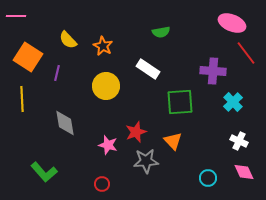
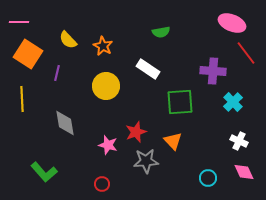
pink line: moved 3 px right, 6 px down
orange square: moved 3 px up
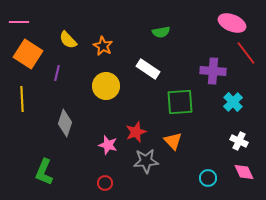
gray diamond: rotated 28 degrees clockwise
green L-shape: rotated 64 degrees clockwise
red circle: moved 3 px right, 1 px up
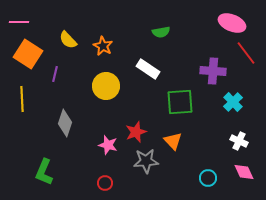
purple line: moved 2 px left, 1 px down
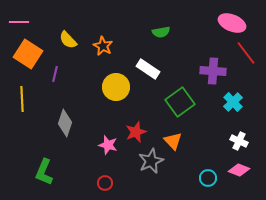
yellow circle: moved 10 px right, 1 px down
green square: rotated 32 degrees counterclockwise
gray star: moved 5 px right; rotated 20 degrees counterclockwise
pink diamond: moved 5 px left, 2 px up; rotated 45 degrees counterclockwise
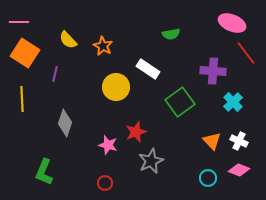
green semicircle: moved 10 px right, 2 px down
orange square: moved 3 px left, 1 px up
orange triangle: moved 39 px right
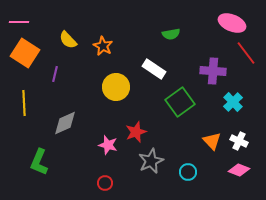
white rectangle: moved 6 px right
yellow line: moved 2 px right, 4 px down
gray diamond: rotated 48 degrees clockwise
green L-shape: moved 5 px left, 10 px up
cyan circle: moved 20 px left, 6 px up
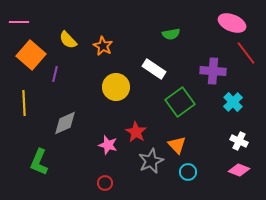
orange square: moved 6 px right, 2 px down; rotated 8 degrees clockwise
red star: rotated 20 degrees counterclockwise
orange triangle: moved 35 px left, 4 px down
